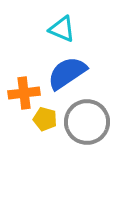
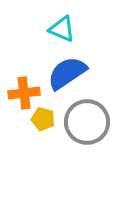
yellow pentagon: moved 2 px left
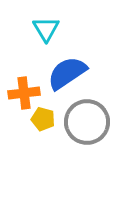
cyan triangle: moved 16 px left; rotated 36 degrees clockwise
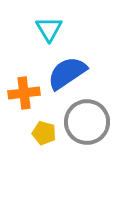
cyan triangle: moved 3 px right
yellow pentagon: moved 1 px right, 14 px down
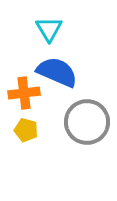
blue semicircle: moved 10 px left, 1 px up; rotated 57 degrees clockwise
yellow pentagon: moved 18 px left, 3 px up
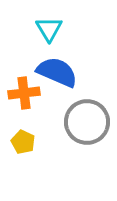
yellow pentagon: moved 3 px left, 12 px down; rotated 10 degrees clockwise
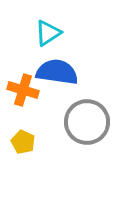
cyan triangle: moved 1 px left, 4 px down; rotated 28 degrees clockwise
blue semicircle: rotated 15 degrees counterclockwise
orange cross: moved 1 px left, 3 px up; rotated 24 degrees clockwise
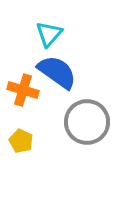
cyan triangle: moved 1 px right, 1 px down; rotated 16 degrees counterclockwise
blue semicircle: rotated 27 degrees clockwise
yellow pentagon: moved 2 px left, 1 px up
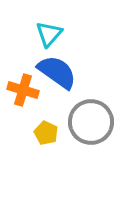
gray circle: moved 4 px right
yellow pentagon: moved 25 px right, 8 px up
